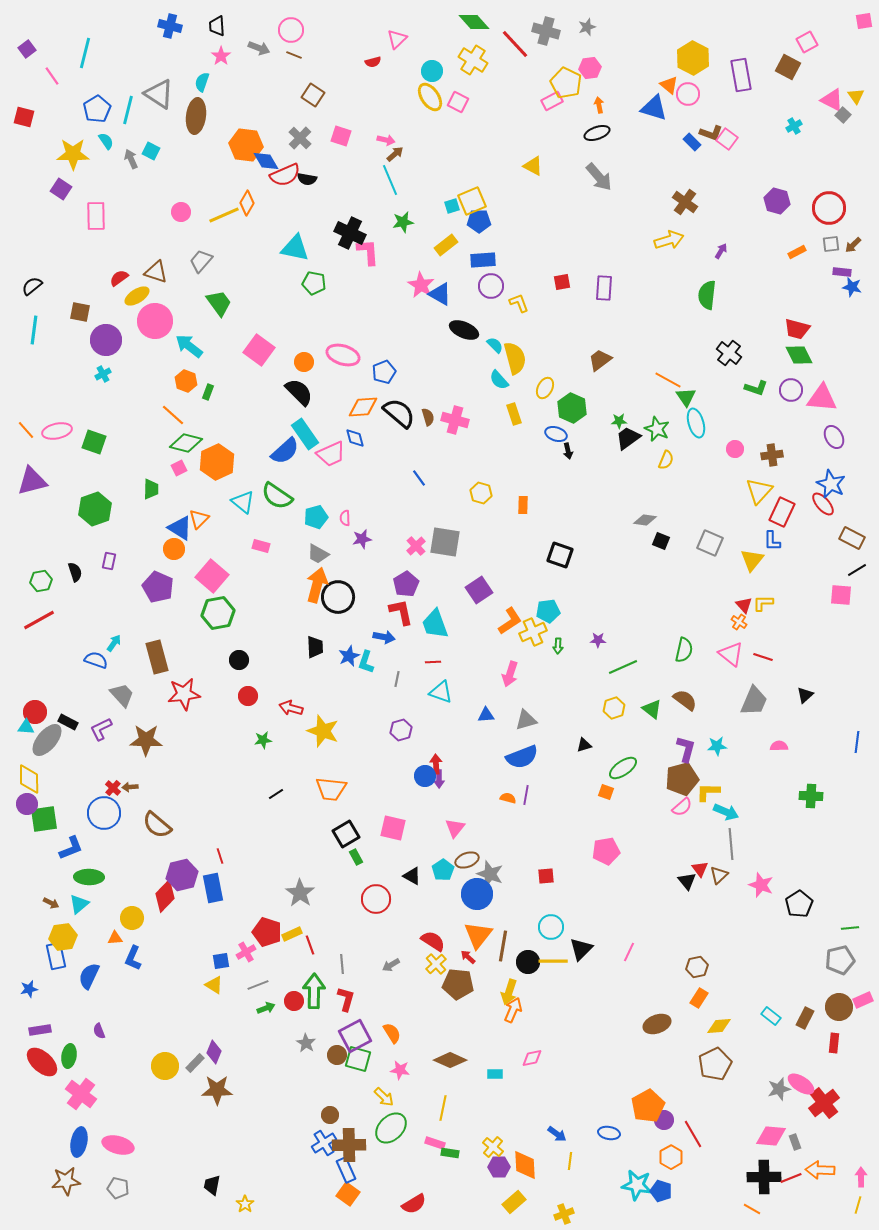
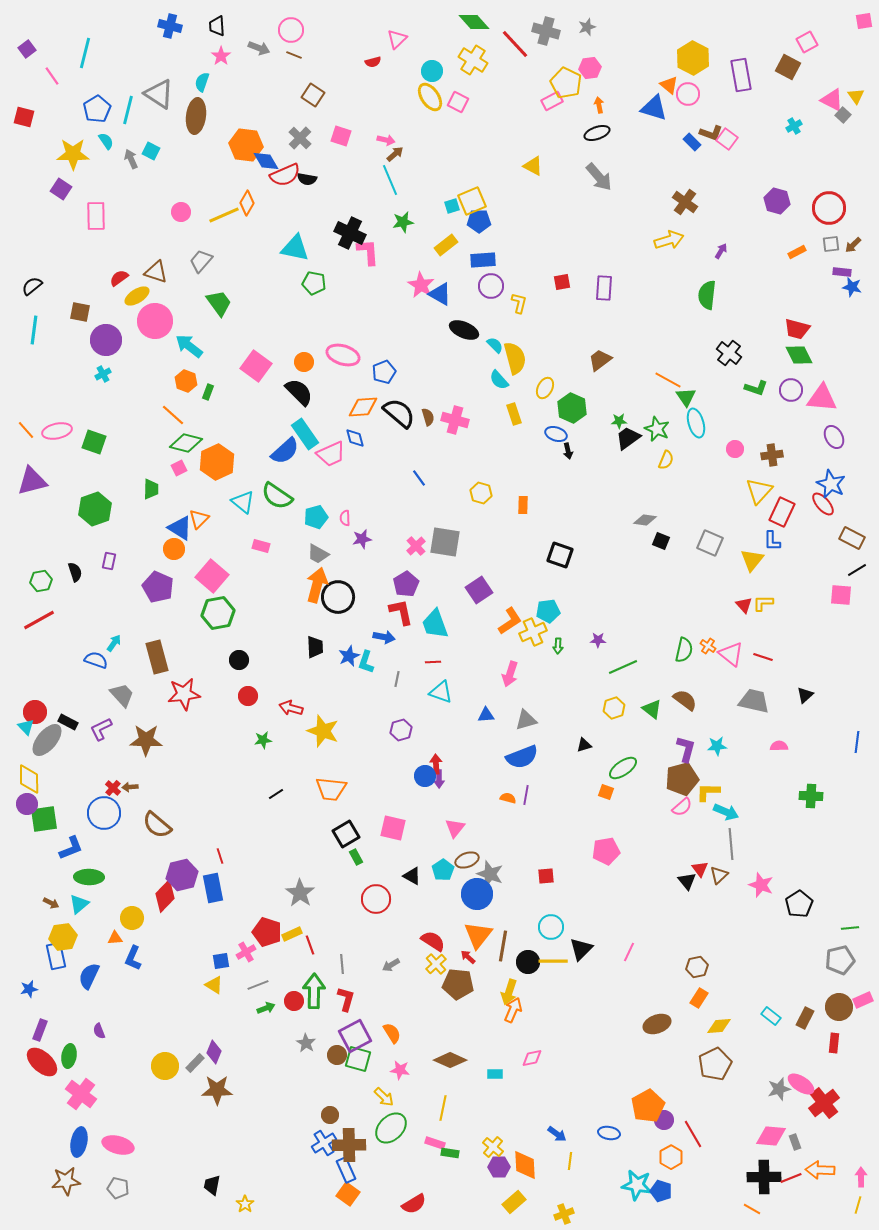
yellow L-shape at (519, 303): rotated 35 degrees clockwise
pink square at (259, 350): moved 3 px left, 16 px down
orange cross at (739, 622): moved 31 px left, 24 px down
gray trapezoid at (754, 701): rotated 100 degrees counterclockwise
cyan triangle at (26, 727): rotated 42 degrees clockwise
purple rectangle at (40, 1030): rotated 60 degrees counterclockwise
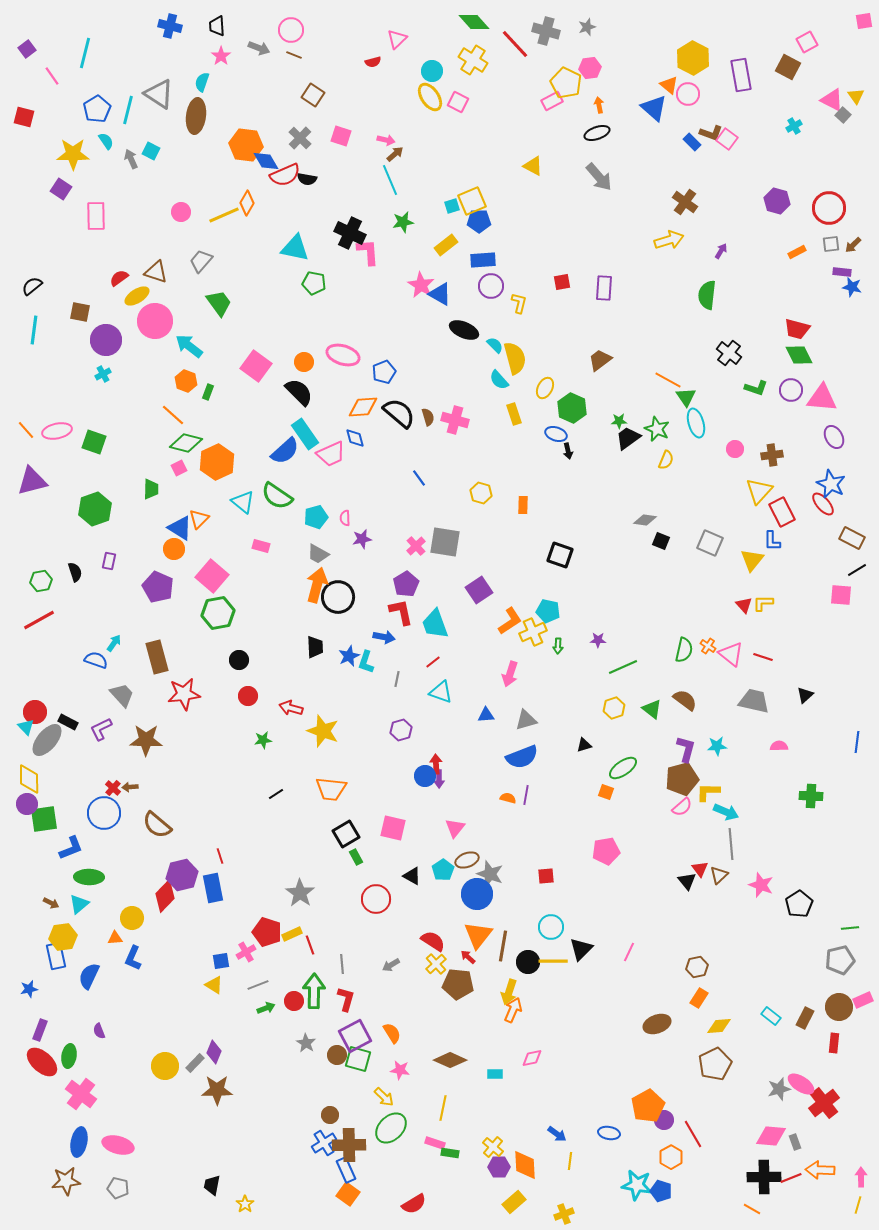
blue triangle at (654, 108): rotated 24 degrees clockwise
red rectangle at (782, 512): rotated 52 degrees counterclockwise
cyan pentagon at (548, 611): rotated 20 degrees clockwise
red line at (433, 662): rotated 35 degrees counterclockwise
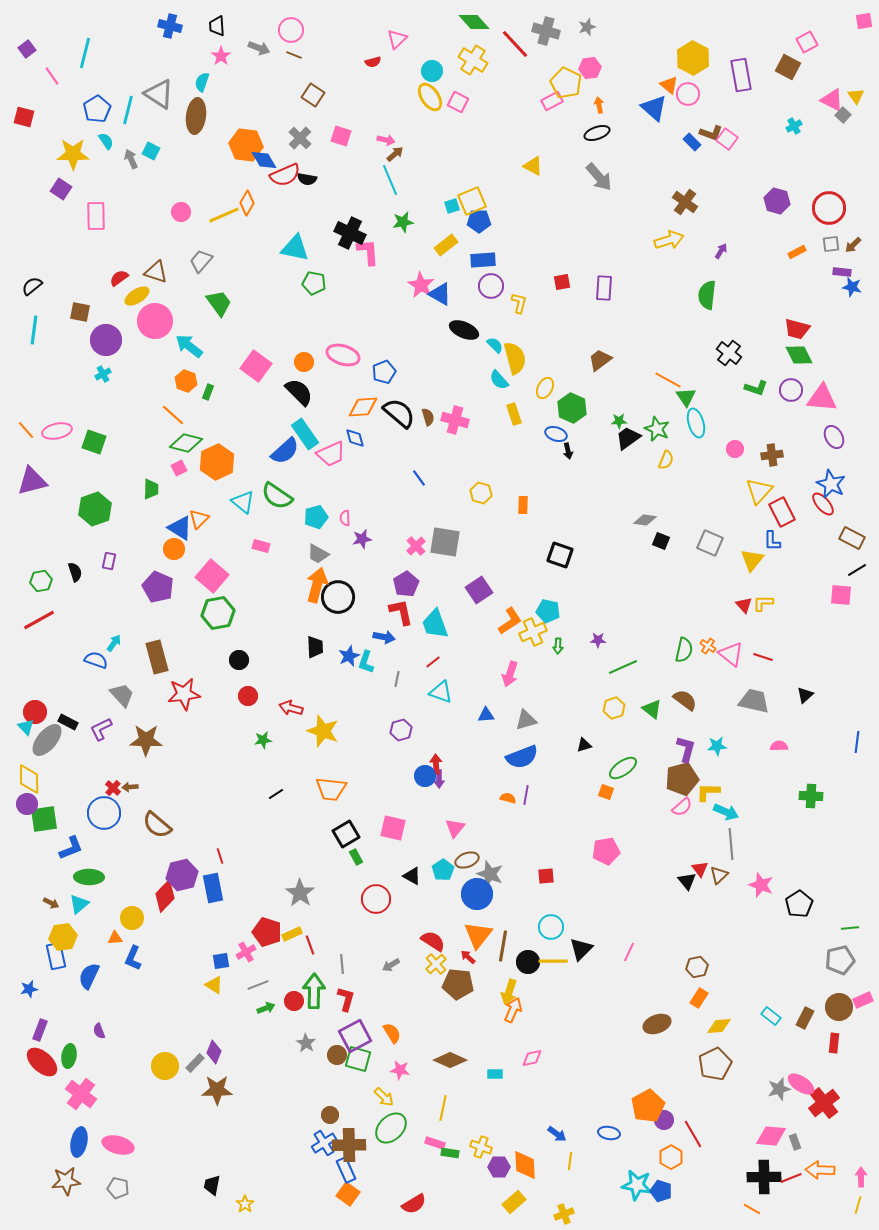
blue diamond at (266, 161): moved 2 px left, 1 px up
yellow cross at (493, 1147): moved 12 px left; rotated 20 degrees counterclockwise
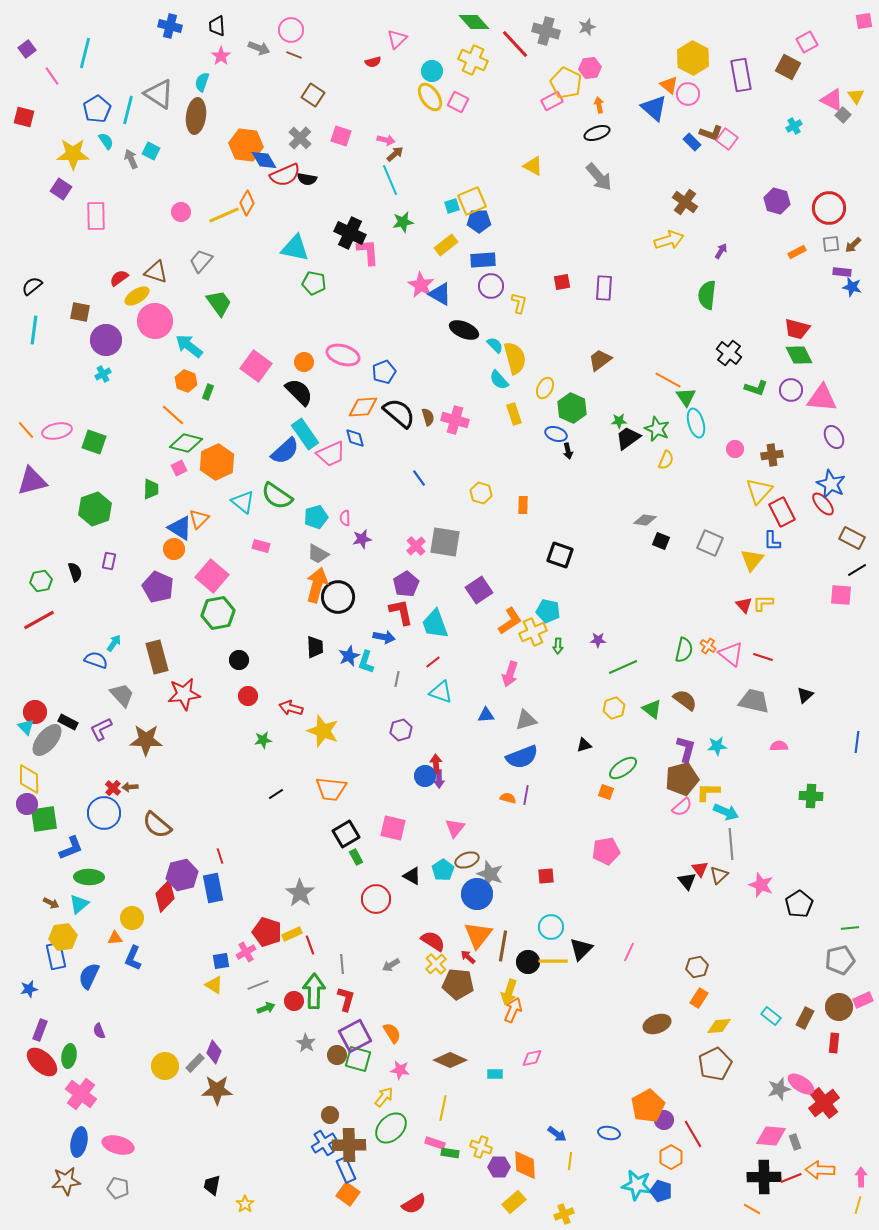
yellow cross at (473, 60): rotated 8 degrees counterclockwise
yellow arrow at (384, 1097): rotated 95 degrees counterclockwise
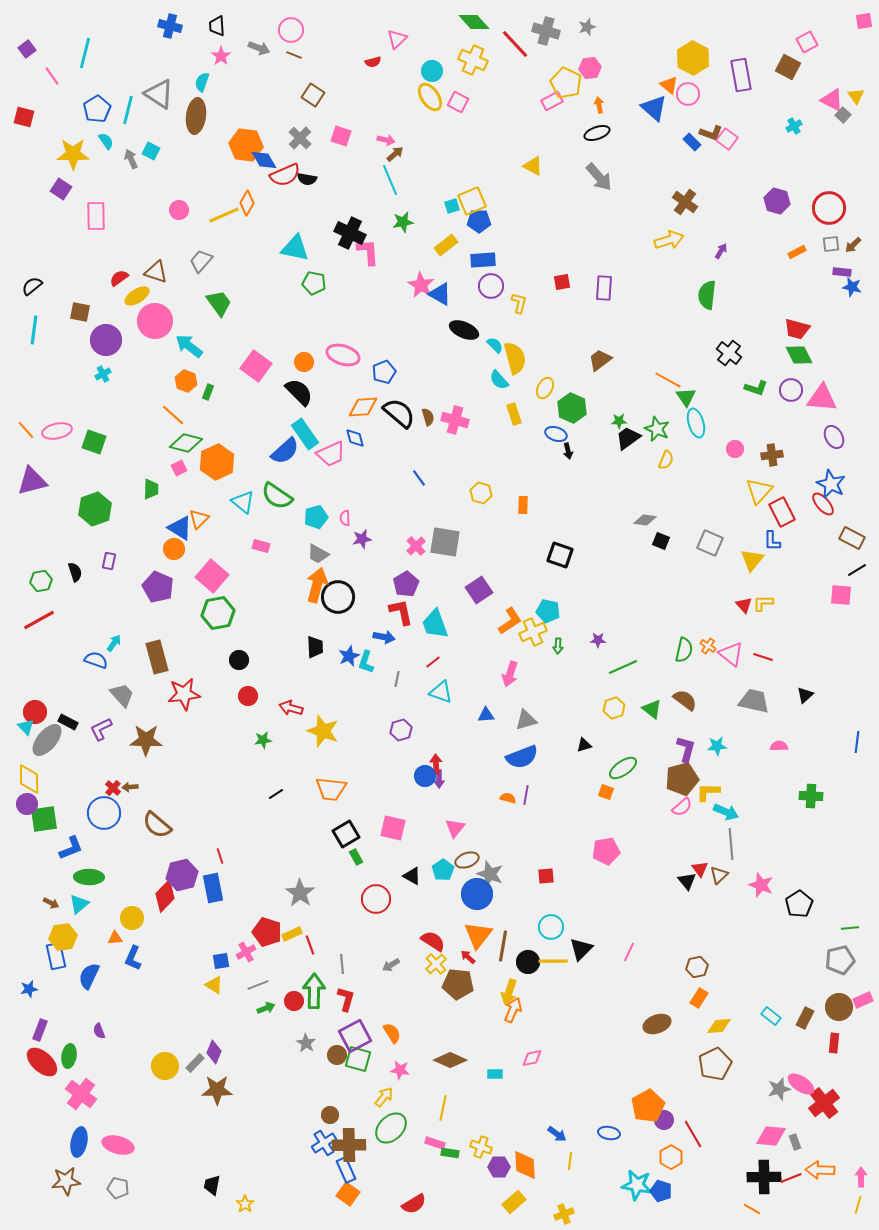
pink circle at (181, 212): moved 2 px left, 2 px up
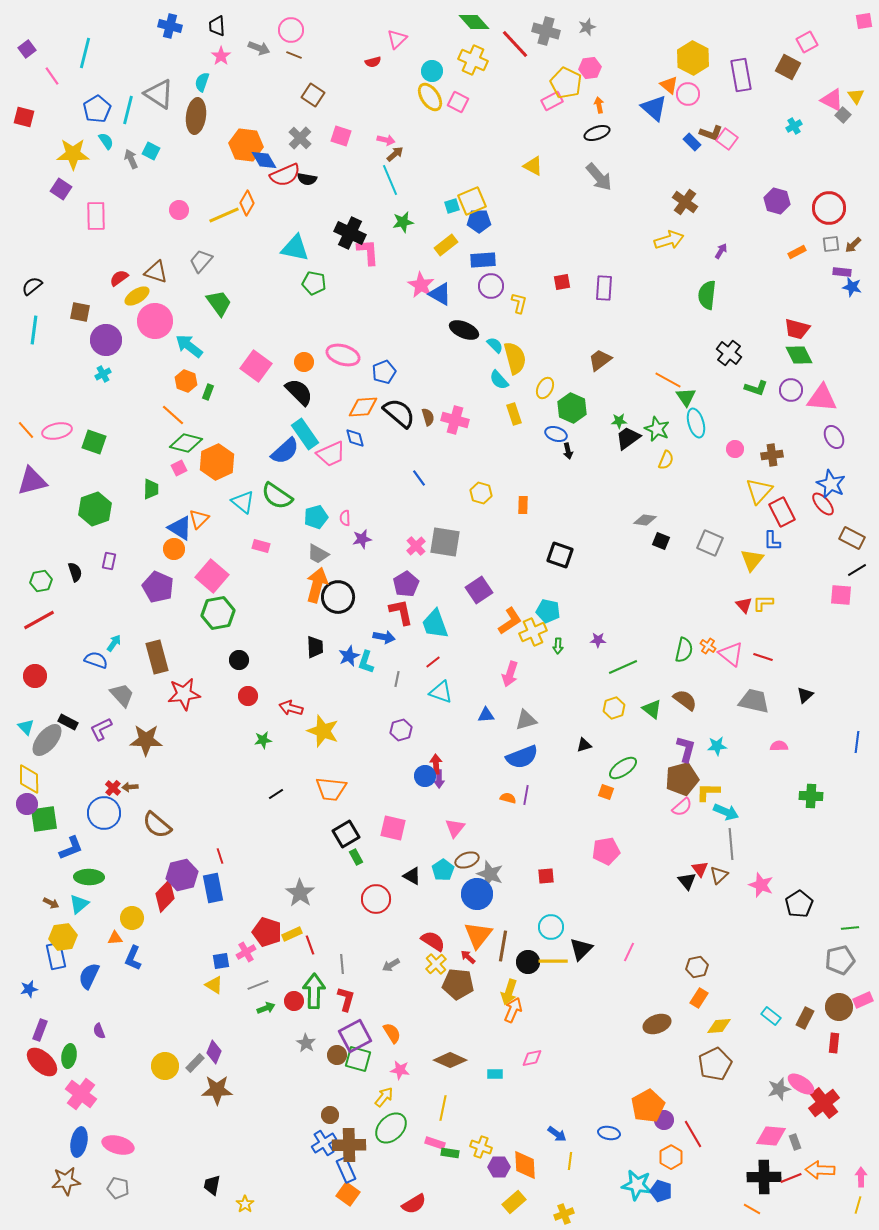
red circle at (35, 712): moved 36 px up
